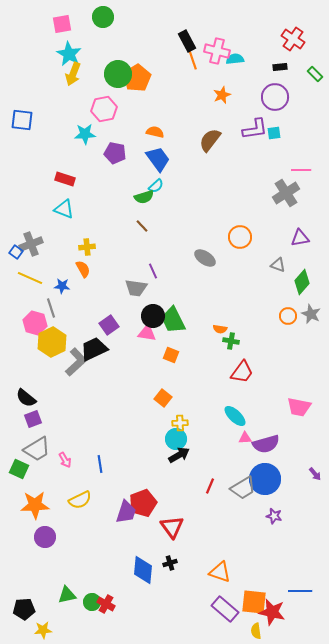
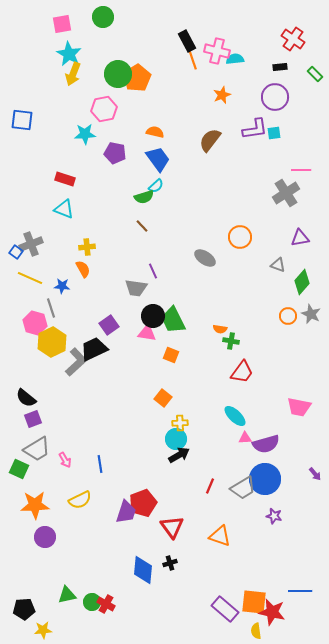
orange triangle at (220, 572): moved 36 px up
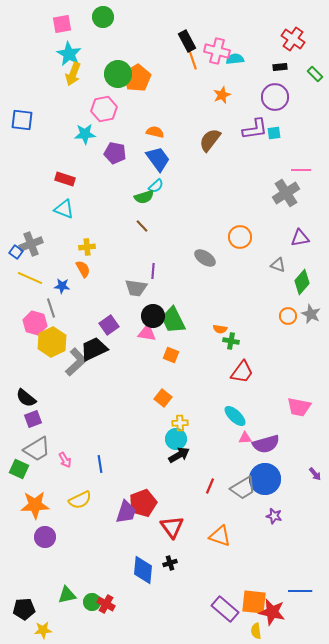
purple line at (153, 271): rotated 28 degrees clockwise
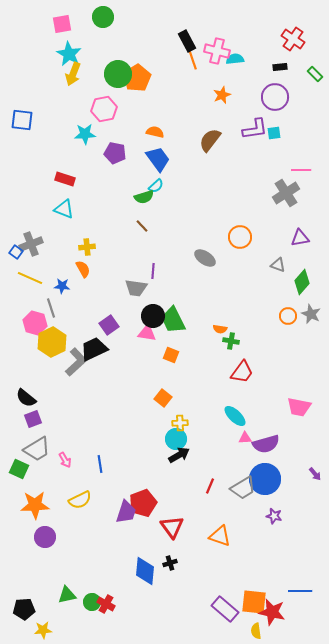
blue diamond at (143, 570): moved 2 px right, 1 px down
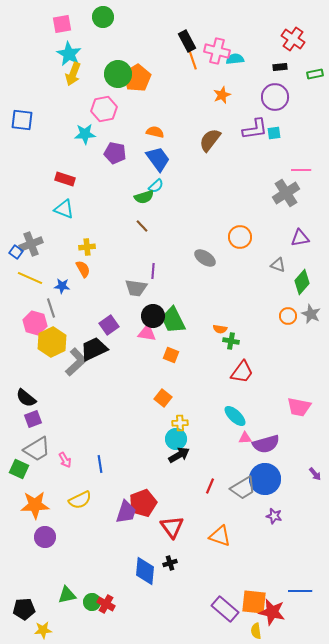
green rectangle at (315, 74): rotated 56 degrees counterclockwise
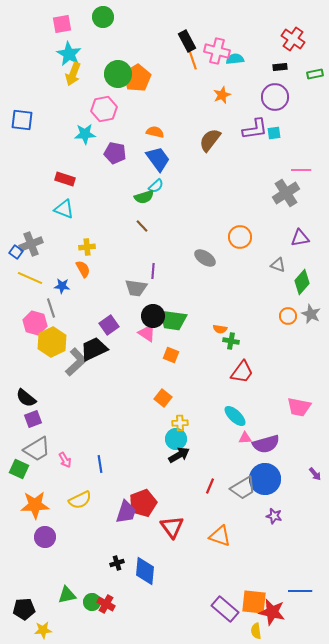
green trapezoid at (173, 320): rotated 56 degrees counterclockwise
pink triangle at (147, 333): rotated 24 degrees clockwise
black cross at (170, 563): moved 53 px left
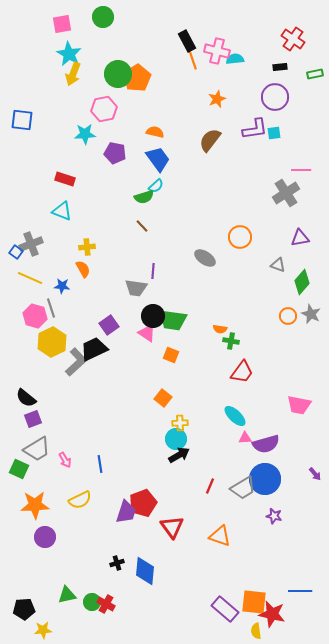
orange star at (222, 95): moved 5 px left, 4 px down
cyan triangle at (64, 209): moved 2 px left, 2 px down
pink hexagon at (35, 323): moved 7 px up
pink trapezoid at (299, 407): moved 2 px up
red star at (272, 612): moved 2 px down
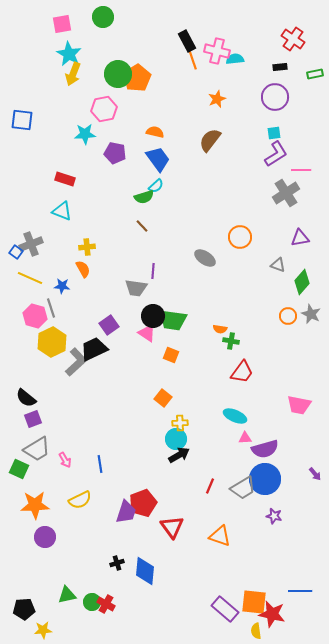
purple L-shape at (255, 129): moved 21 px right, 25 px down; rotated 24 degrees counterclockwise
cyan ellipse at (235, 416): rotated 20 degrees counterclockwise
purple semicircle at (266, 444): moved 1 px left, 5 px down
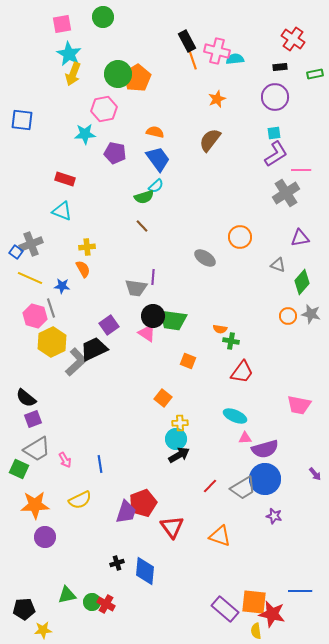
purple line at (153, 271): moved 6 px down
gray star at (311, 314): rotated 12 degrees counterclockwise
orange square at (171, 355): moved 17 px right, 6 px down
red line at (210, 486): rotated 21 degrees clockwise
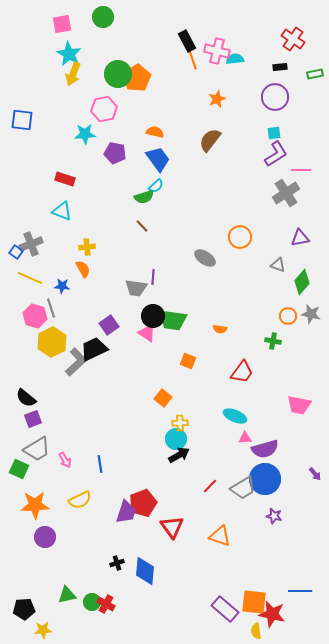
green cross at (231, 341): moved 42 px right
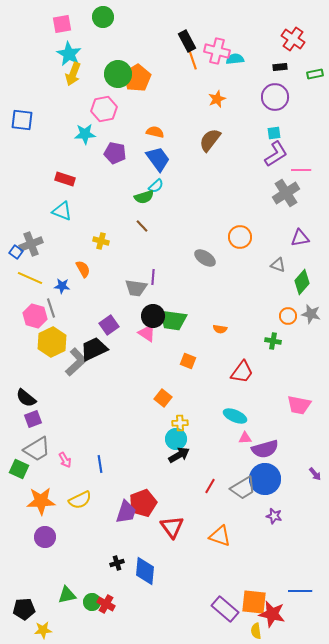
yellow cross at (87, 247): moved 14 px right, 6 px up; rotated 21 degrees clockwise
red line at (210, 486): rotated 14 degrees counterclockwise
orange star at (35, 505): moved 6 px right, 4 px up
